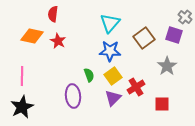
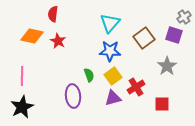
gray cross: moved 1 px left; rotated 16 degrees clockwise
purple triangle: rotated 30 degrees clockwise
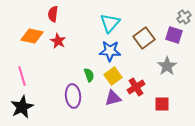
pink line: rotated 18 degrees counterclockwise
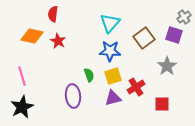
yellow square: rotated 18 degrees clockwise
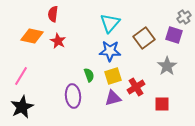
pink line: moved 1 px left; rotated 48 degrees clockwise
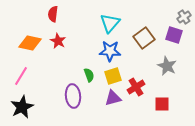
orange diamond: moved 2 px left, 7 px down
gray star: rotated 12 degrees counterclockwise
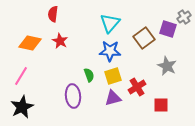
purple square: moved 6 px left, 6 px up
red star: moved 2 px right
red cross: moved 1 px right
red square: moved 1 px left, 1 px down
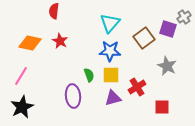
red semicircle: moved 1 px right, 3 px up
yellow square: moved 2 px left, 1 px up; rotated 18 degrees clockwise
red square: moved 1 px right, 2 px down
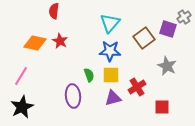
orange diamond: moved 5 px right
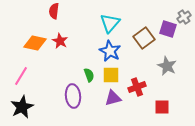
blue star: rotated 25 degrees clockwise
red cross: rotated 12 degrees clockwise
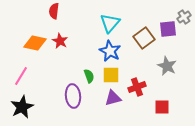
purple square: rotated 24 degrees counterclockwise
green semicircle: moved 1 px down
